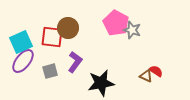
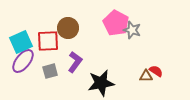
red square: moved 4 px left, 4 px down; rotated 10 degrees counterclockwise
brown triangle: rotated 24 degrees counterclockwise
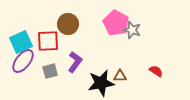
brown circle: moved 4 px up
brown triangle: moved 26 px left
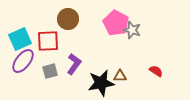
brown circle: moved 5 px up
cyan square: moved 1 px left, 3 px up
purple L-shape: moved 1 px left, 2 px down
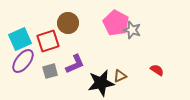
brown circle: moved 4 px down
red square: rotated 15 degrees counterclockwise
purple L-shape: moved 1 px right; rotated 30 degrees clockwise
red semicircle: moved 1 px right, 1 px up
brown triangle: rotated 24 degrees counterclockwise
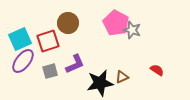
brown triangle: moved 2 px right, 1 px down
black star: moved 1 px left
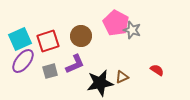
brown circle: moved 13 px right, 13 px down
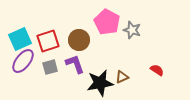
pink pentagon: moved 9 px left, 1 px up
brown circle: moved 2 px left, 4 px down
purple L-shape: rotated 85 degrees counterclockwise
gray square: moved 4 px up
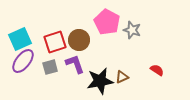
red square: moved 7 px right, 1 px down
black star: moved 2 px up
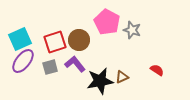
purple L-shape: rotated 20 degrees counterclockwise
